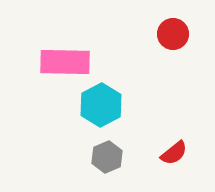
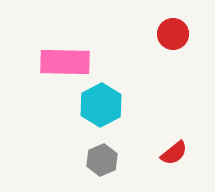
gray hexagon: moved 5 px left, 3 px down
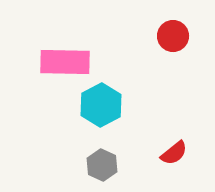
red circle: moved 2 px down
gray hexagon: moved 5 px down; rotated 12 degrees counterclockwise
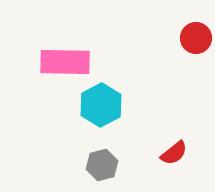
red circle: moved 23 px right, 2 px down
gray hexagon: rotated 20 degrees clockwise
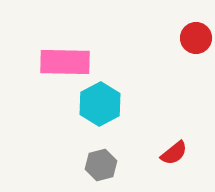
cyan hexagon: moved 1 px left, 1 px up
gray hexagon: moved 1 px left
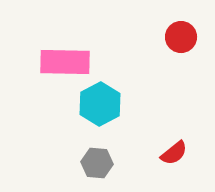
red circle: moved 15 px left, 1 px up
gray hexagon: moved 4 px left, 2 px up; rotated 20 degrees clockwise
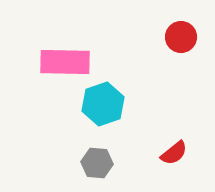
cyan hexagon: moved 3 px right; rotated 9 degrees clockwise
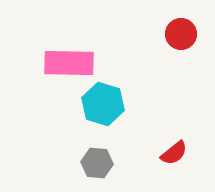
red circle: moved 3 px up
pink rectangle: moved 4 px right, 1 px down
cyan hexagon: rotated 24 degrees counterclockwise
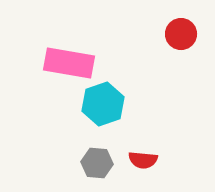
pink rectangle: rotated 9 degrees clockwise
cyan hexagon: rotated 24 degrees clockwise
red semicircle: moved 31 px left, 7 px down; rotated 44 degrees clockwise
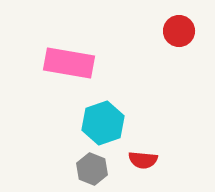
red circle: moved 2 px left, 3 px up
cyan hexagon: moved 19 px down
gray hexagon: moved 5 px left, 6 px down; rotated 16 degrees clockwise
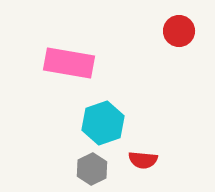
gray hexagon: rotated 12 degrees clockwise
